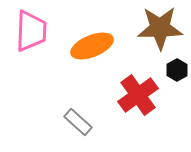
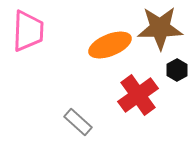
pink trapezoid: moved 3 px left
orange ellipse: moved 18 px right, 1 px up
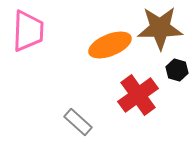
black hexagon: rotated 15 degrees counterclockwise
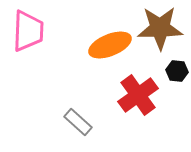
black hexagon: moved 1 px down; rotated 10 degrees counterclockwise
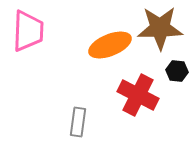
red cross: rotated 27 degrees counterclockwise
gray rectangle: rotated 56 degrees clockwise
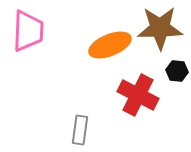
gray rectangle: moved 2 px right, 8 px down
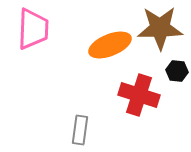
pink trapezoid: moved 5 px right, 2 px up
red cross: moved 1 px right; rotated 9 degrees counterclockwise
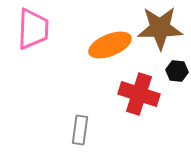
red cross: moved 1 px up
